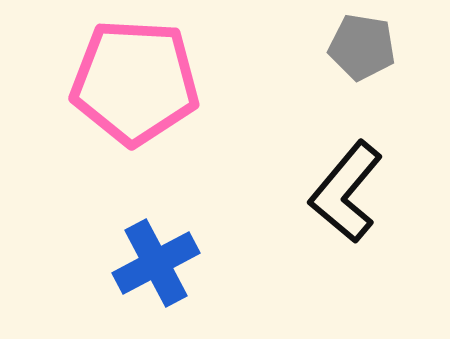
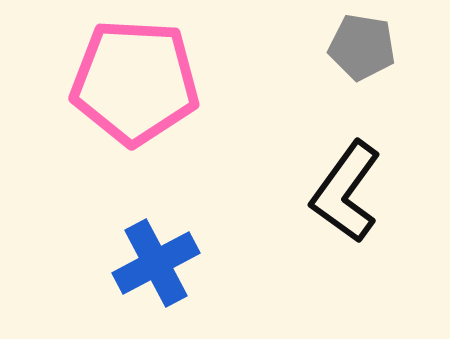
black L-shape: rotated 4 degrees counterclockwise
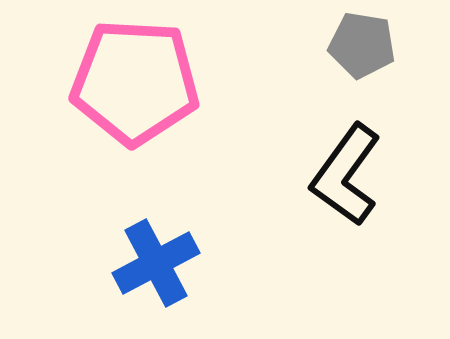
gray pentagon: moved 2 px up
black L-shape: moved 17 px up
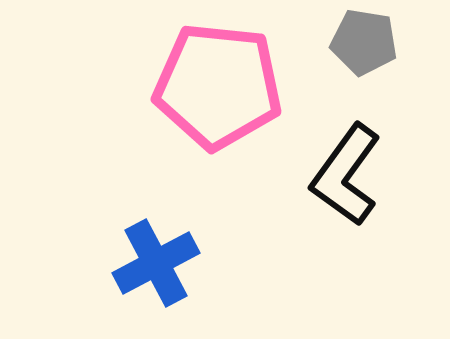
gray pentagon: moved 2 px right, 3 px up
pink pentagon: moved 83 px right, 4 px down; rotated 3 degrees clockwise
